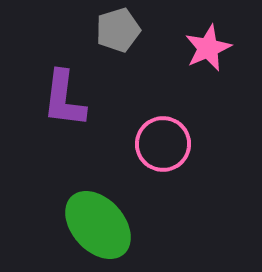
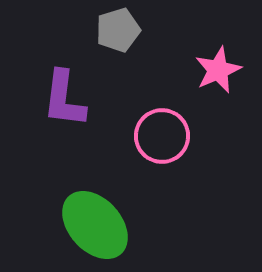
pink star: moved 10 px right, 22 px down
pink circle: moved 1 px left, 8 px up
green ellipse: moved 3 px left
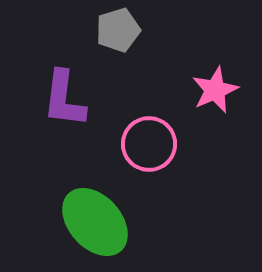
pink star: moved 3 px left, 20 px down
pink circle: moved 13 px left, 8 px down
green ellipse: moved 3 px up
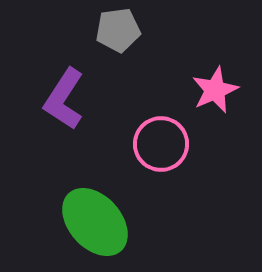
gray pentagon: rotated 9 degrees clockwise
purple L-shape: rotated 26 degrees clockwise
pink circle: moved 12 px right
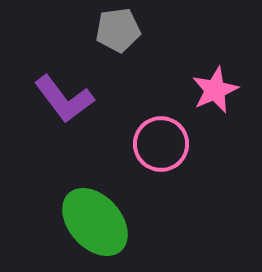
purple L-shape: rotated 70 degrees counterclockwise
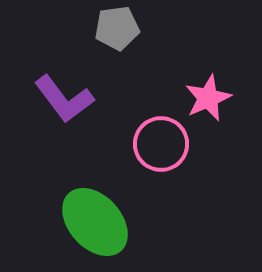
gray pentagon: moved 1 px left, 2 px up
pink star: moved 7 px left, 8 px down
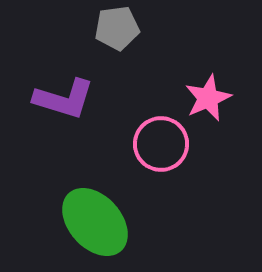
purple L-shape: rotated 36 degrees counterclockwise
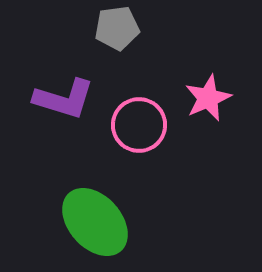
pink circle: moved 22 px left, 19 px up
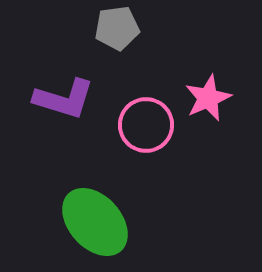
pink circle: moved 7 px right
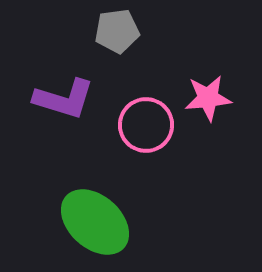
gray pentagon: moved 3 px down
pink star: rotated 18 degrees clockwise
green ellipse: rotated 6 degrees counterclockwise
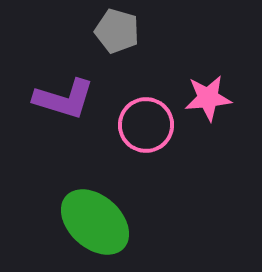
gray pentagon: rotated 24 degrees clockwise
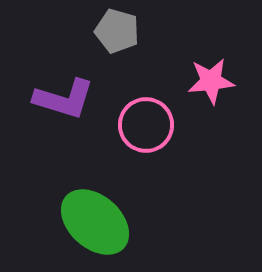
pink star: moved 3 px right, 17 px up
